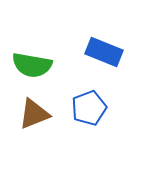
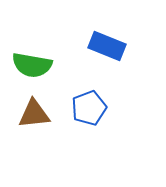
blue rectangle: moved 3 px right, 6 px up
brown triangle: rotated 16 degrees clockwise
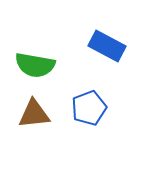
blue rectangle: rotated 6 degrees clockwise
green semicircle: moved 3 px right
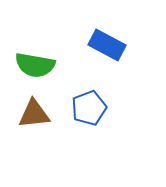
blue rectangle: moved 1 px up
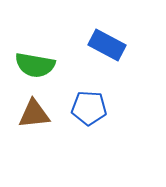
blue pentagon: rotated 24 degrees clockwise
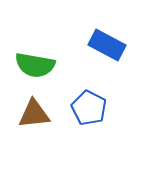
blue pentagon: rotated 24 degrees clockwise
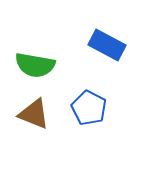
brown triangle: rotated 28 degrees clockwise
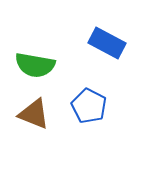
blue rectangle: moved 2 px up
blue pentagon: moved 2 px up
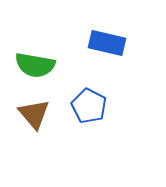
blue rectangle: rotated 15 degrees counterclockwise
brown triangle: rotated 28 degrees clockwise
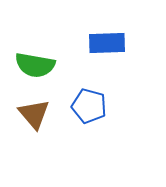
blue rectangle: rotated 15 degrees counterclockwise
blue pentagon: rotated 12 degrees counterclockwise
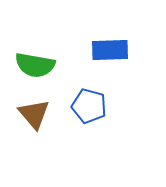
blue rectangle: moved 3 px right, 7 px down
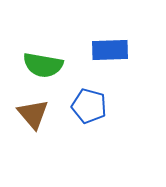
green semicircle: moved 8 px right
brown triangle: moved 1 px left
